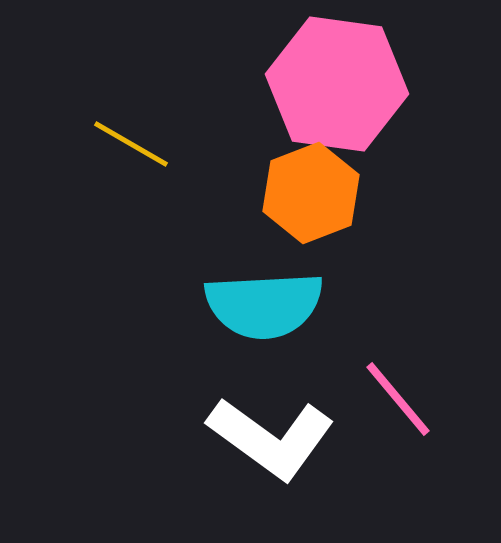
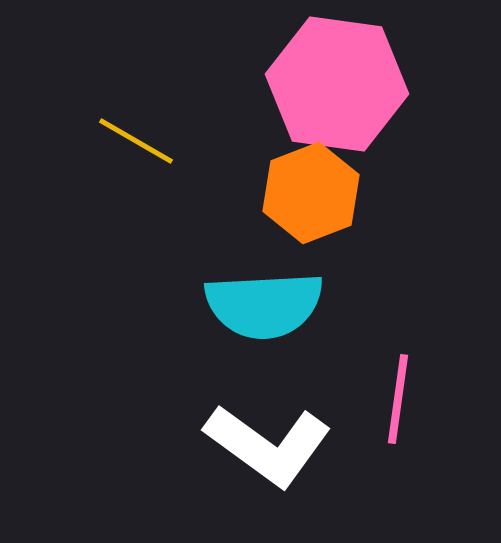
yellow line: moved 5 px right, 3 px up
pink line: rotated 48 degrees clockwise
white L-shape: moved 3 px left, 7 px down
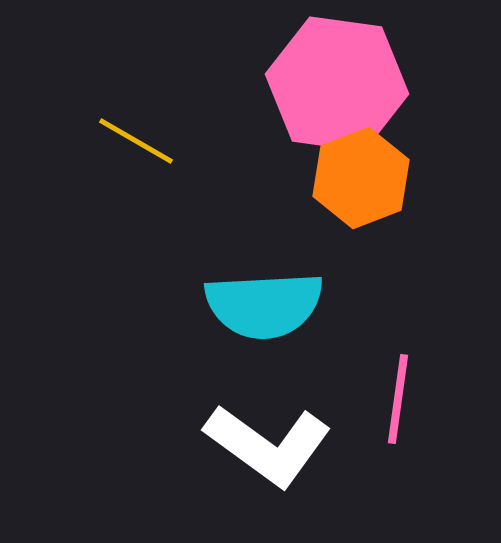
orange hexagon: moved 50 px right, 15 px up
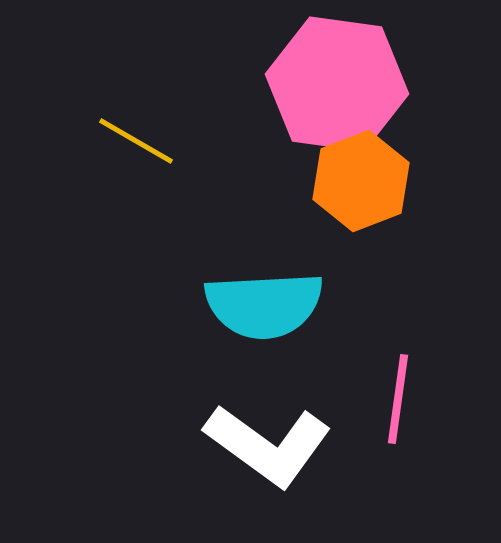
orange hexagon: moved 3 px down
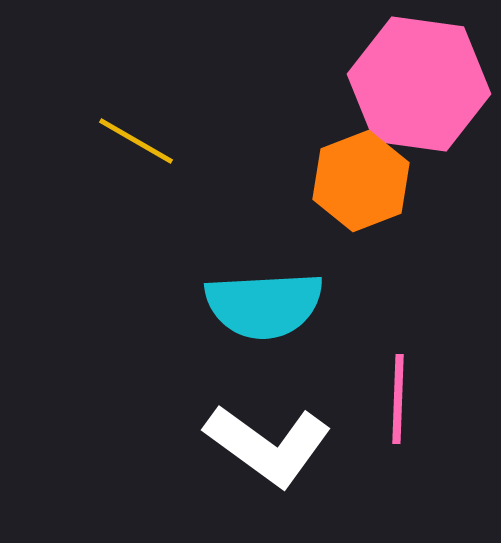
pink hexagon: moved 82 px right
pink line: rotated 6 degrees counterclockwise
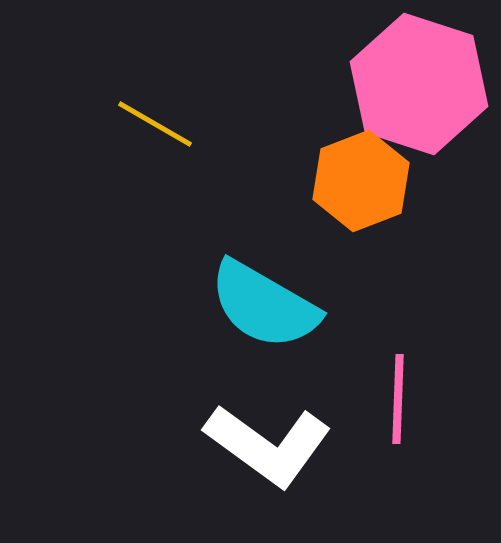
pink hexagon: rotated 10 degrees clockwise
yellow line: moved 19 px right, 17 px up
cyan semicircle: rotated 33 degrees clockwise
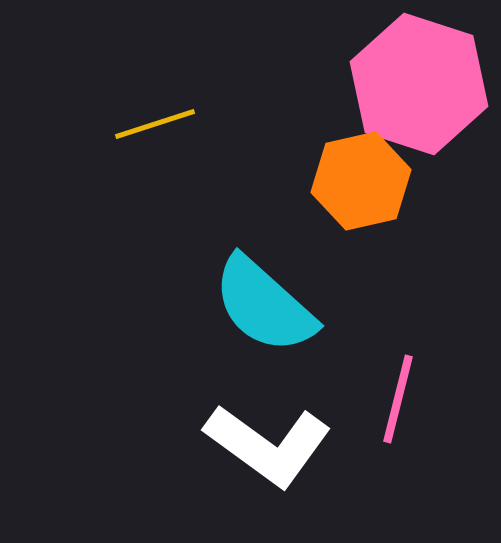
yellow line: rotated 48 degrees counterclockwise
orange hexagon: rotated 8 degrees clockwise
cyan semicircle: rotated 12 degrees clockwise
pink line: rotated 12 degrees clockwise
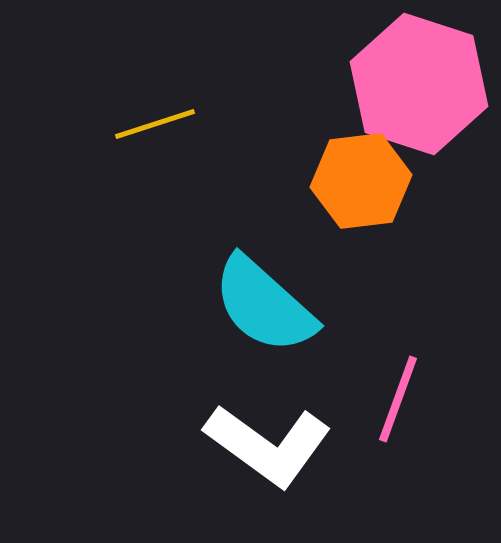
orange hexagon: rotated 6 degrees clockwise
pink line: rotated 6 degrees clockwise
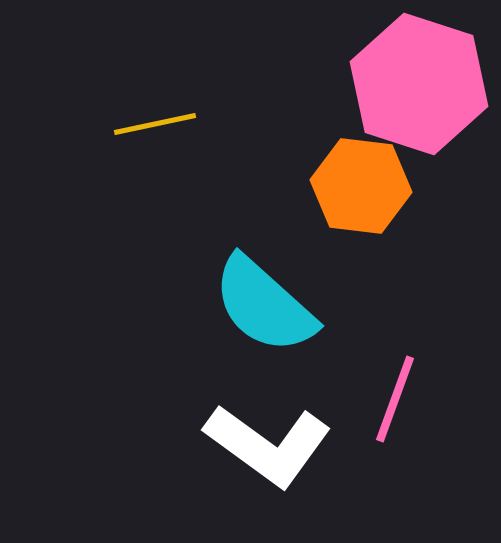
yellow line: rotated 6 degrees clockwise
orange hexagon: moved 5 px down; rotated 14 degrees clockwise
pink line: moved 3 px left
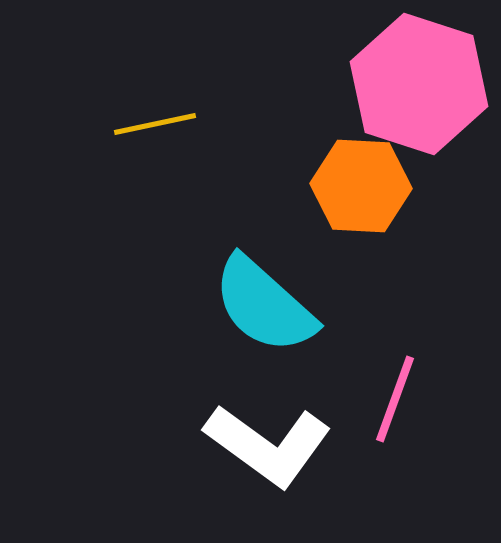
orange hexagon: rotated 4 degrees counterclockwise
